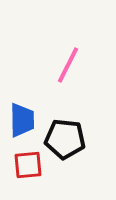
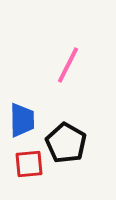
black pentagon: moved 1 px right, 4 px down; rotated 24 degrees clockwise
red square: moved 1 px right, 1 px up
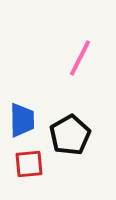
pink line: moved 12 px right, 7 px up
black pentagon: moved 4 px right, 8 px up; rotated 12 degrees clockwise
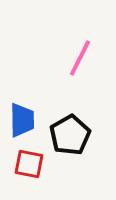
red square: rotated 16 degrees clockwise
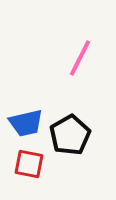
blue trapezoid: moved 4 px right, 3 px down; rotated 78 degrees clockwise
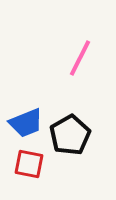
blue trapezoid: rotated 9 degrees counterclockwise
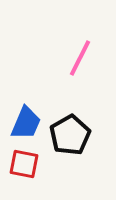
blue trapezoid: rotated 45 degrees counterclockwise
red square: moved 5 px left
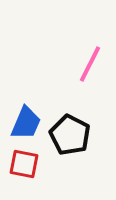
pink line: moved 10 px right, 6 px down
black pentagon: rotated 15 degrees counterclockwise
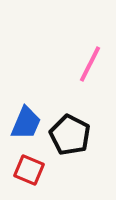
red square: moved 5 px right, 6 px down; rotated 12 degrees clockwise
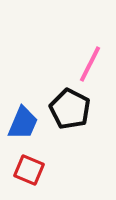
blue trapezoid: moved 3 px left
black pentagon: moved 26 px up
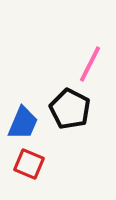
red square: moved 6 px up
